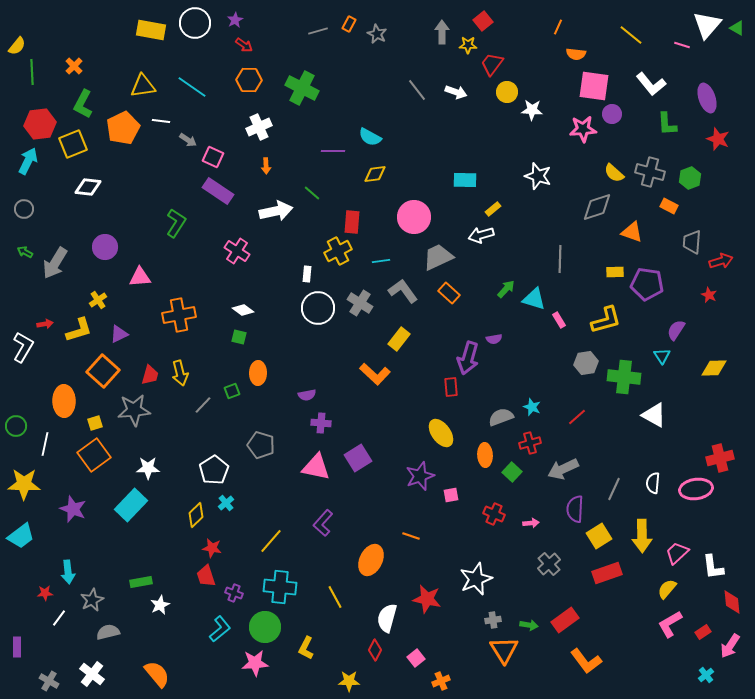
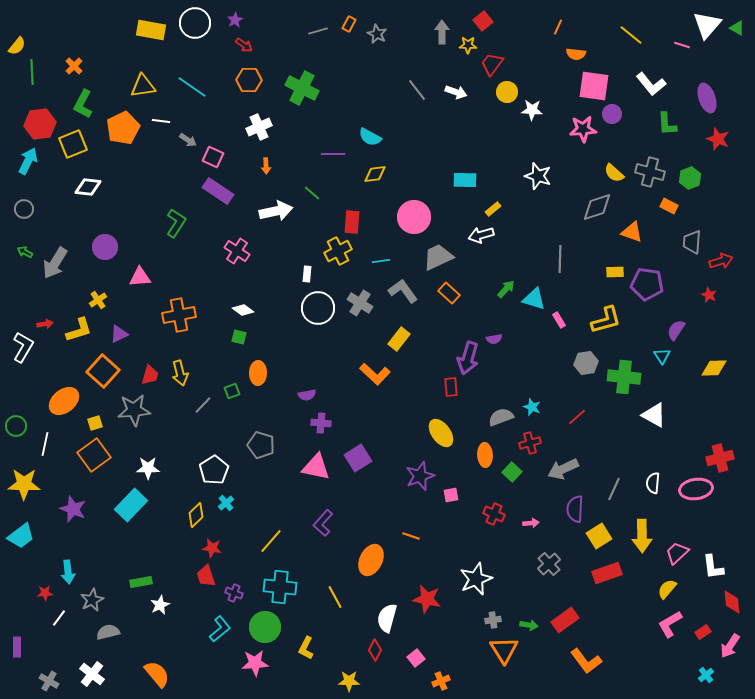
purple line at (333, 151): moved 3 px down
orange ellipse at (64, 401): rotated 52 degrees clockwise
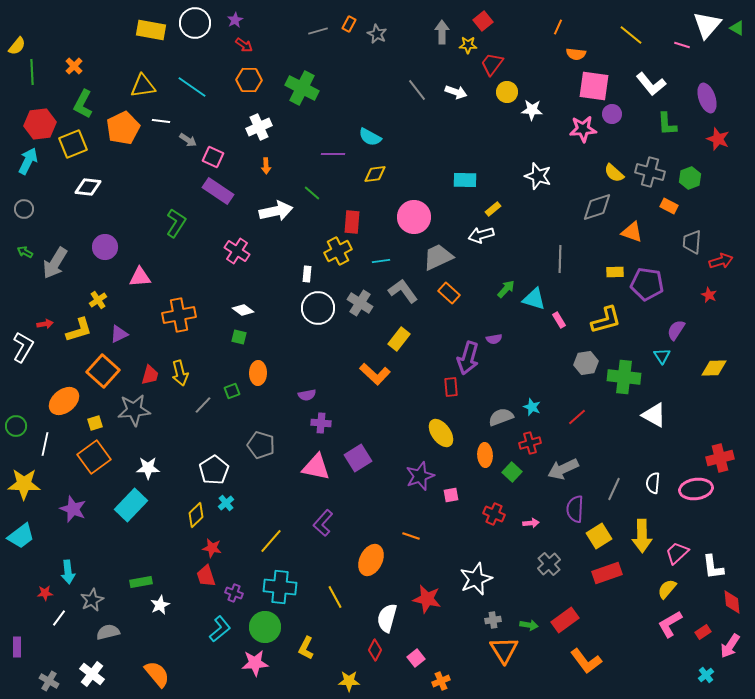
orange square at (94, 455): moved 2 px down
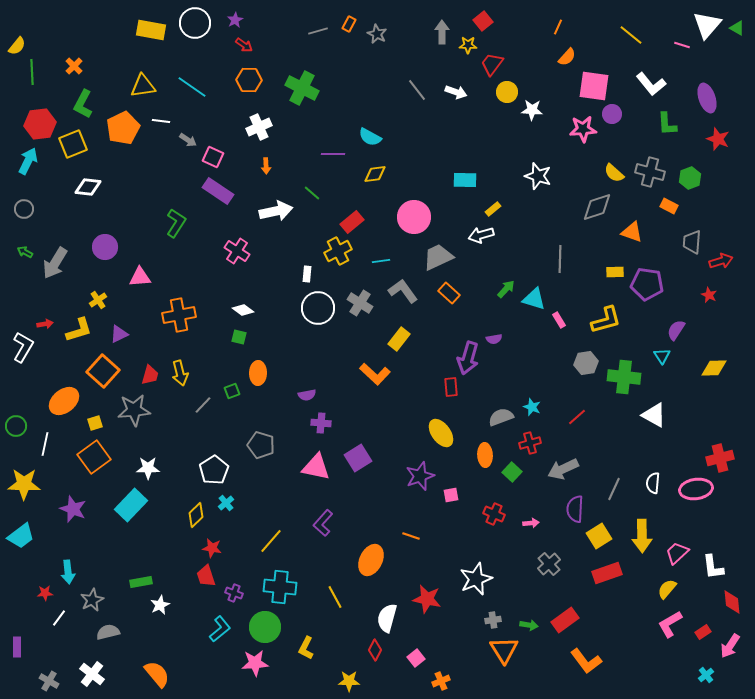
orange semicircle at (576, 54): moved 9 px left, 3 px down; rotated 54 degrees counterclockwise
red rectangle at (352, 222): rotated 45 degrees clockwise
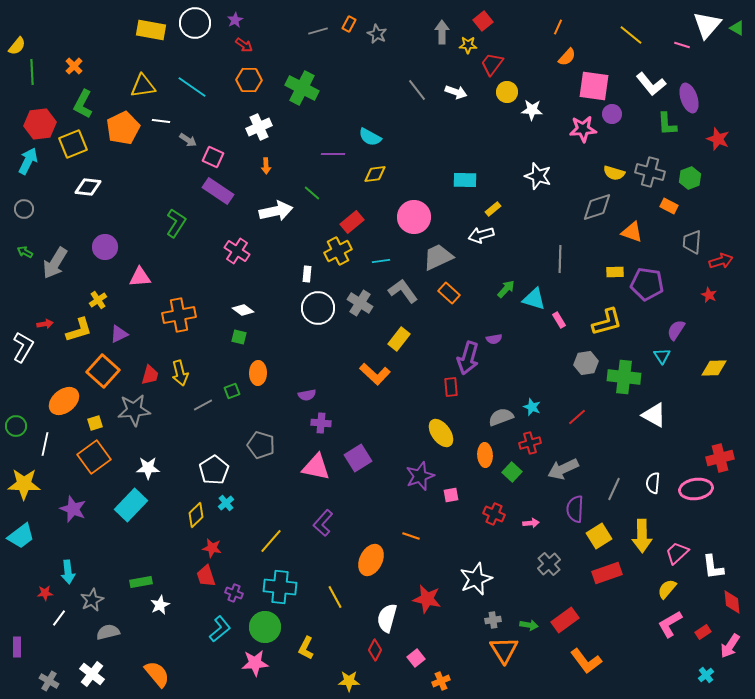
purple ellipse at (707, 98): moved 18 px left
yellow semicircle at (614, 173): rotated 25 degrees counterclockwise
yellow L-shape at (606, 320): moved 1 px right, 2 px down
gray line at (203, 405): rotated 18 degrees clockwise
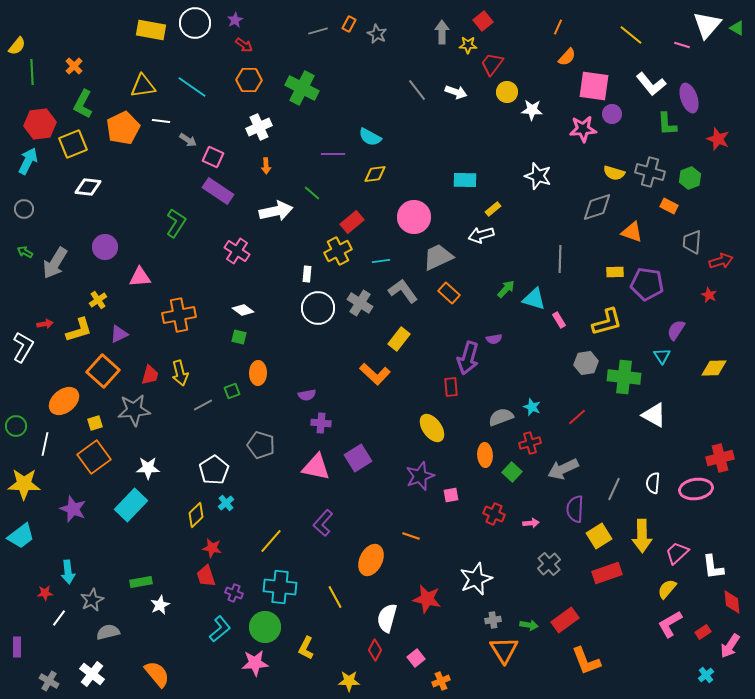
yellow ellipse at (441, 433): moved 9 px left, 5 px up
orange L-shape at (586, 661): rotated 16 degrees clockwise
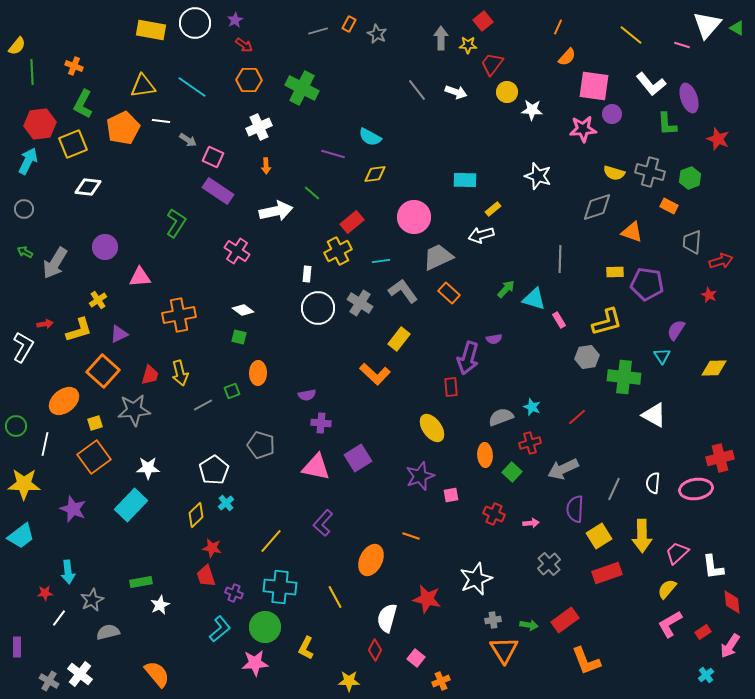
gray arrow at (442, 32): moved 1 px left, 6 px down
orange cross at (74, 66): rotated 24 degrees counterclockwise
purple line at (333, 154): rotated 15 degrees clockwise
gray hexagon at (586, 363): moved 1 px right, 6 px up
pink square at (416, 658): rotated 12 degrees counterclockwise
white cross at (92, 674): moved 12 px left
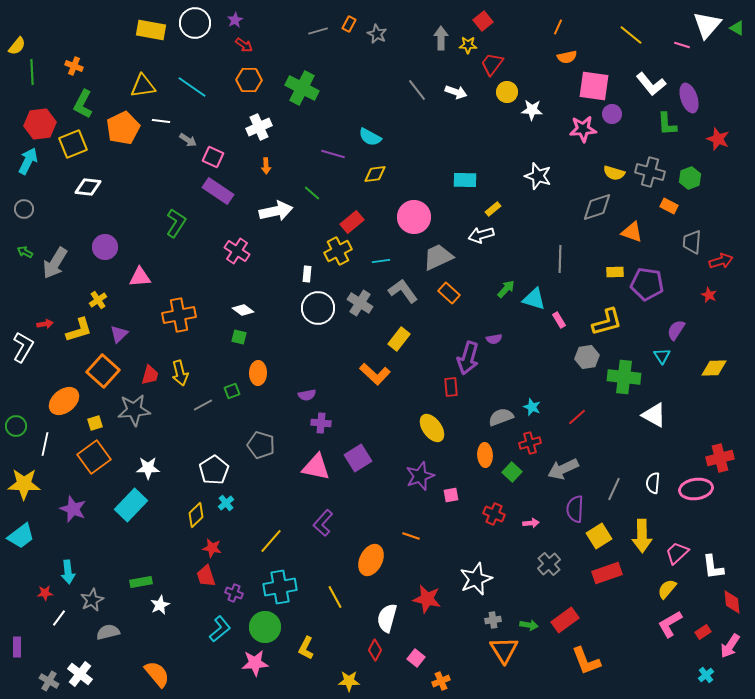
orange semicircle at (567, 57): rotated 36 degrees clockwise
purple triangle at (119, 334): rotated 18 degrees counterclockwise
cyan cross at (280, 587): rotated 16 degrees counterclockwise
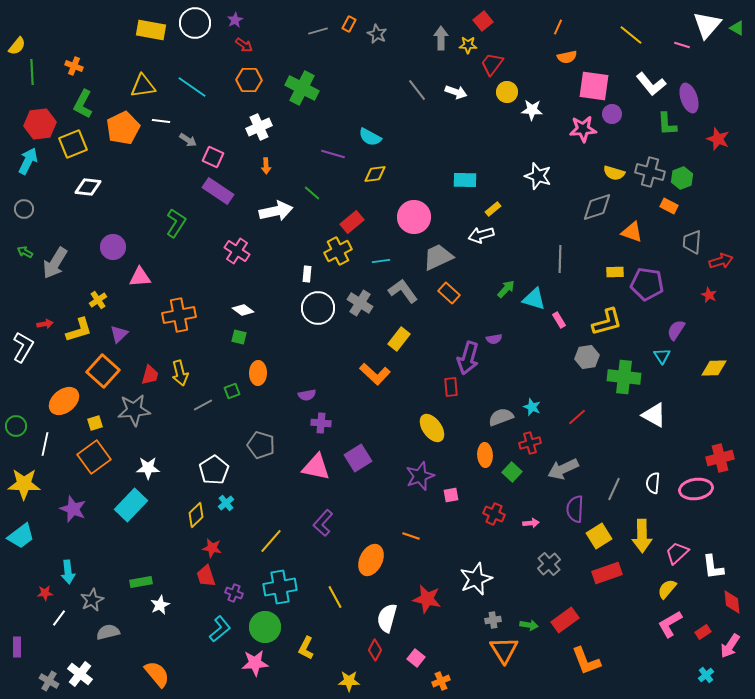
green hexagon at (690, 178): moved 8 px left
purple circle at (105, 247): moved 8 px right
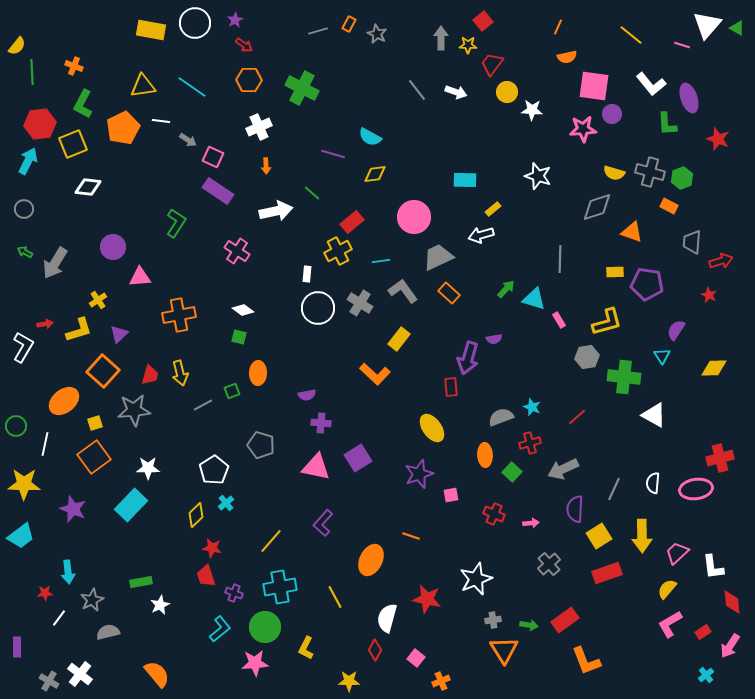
purple star at (420, 476): moved 1 px left, 2 px up
